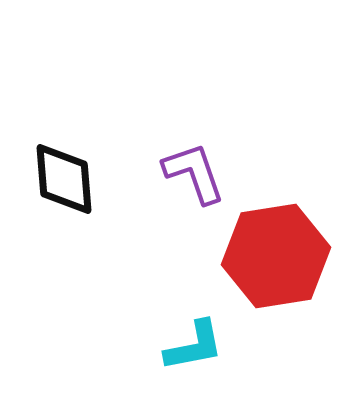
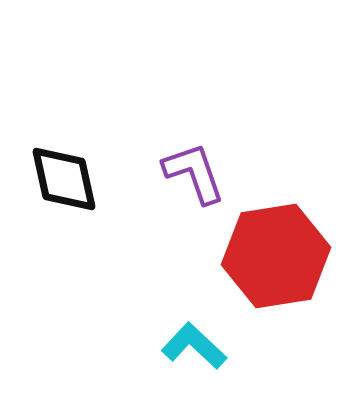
black diamond: rotated 8 degrees counterclockwise
cyan L-shape: rotated 126 degrees counterclockwise
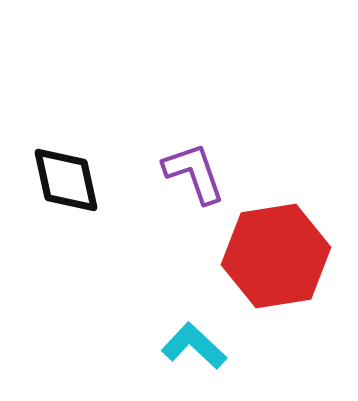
black diamond: moved 2 px right, 1 px down
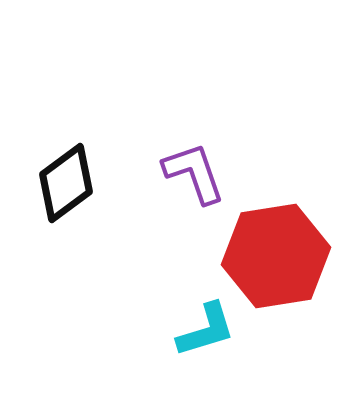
black diamond: moved 3 px down; rotated 66 degrees clockwise
cyan L-shape: moved 12 px right, 16 px up; rotated 120 degrees clockwise
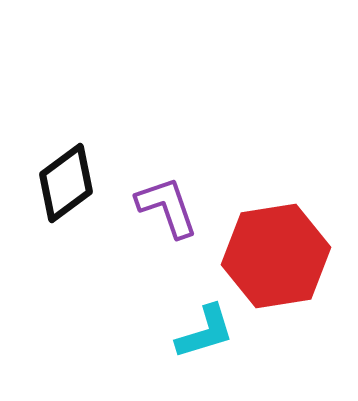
purple L-shape: moved 27 px left, 34 px down
cyan L-shape: moved 1 px left, 2 px down
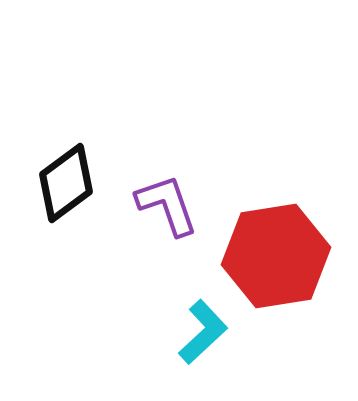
purple L-shape: moved 2 px up
cyan L-shape: moved 2 px left; rotated 26 degrees counterclockwise
